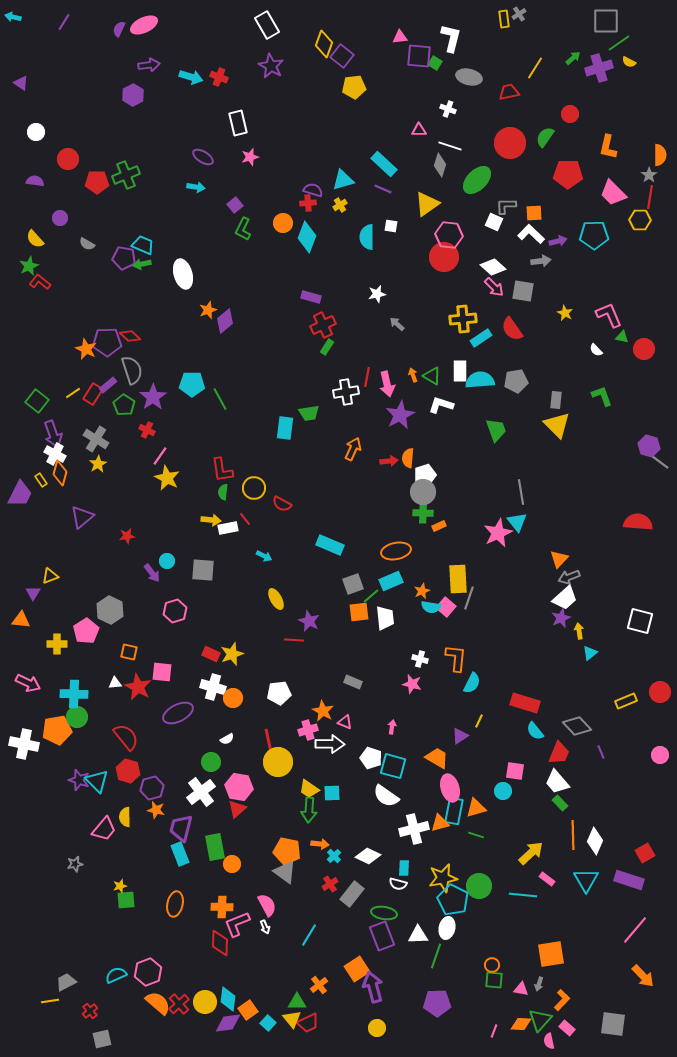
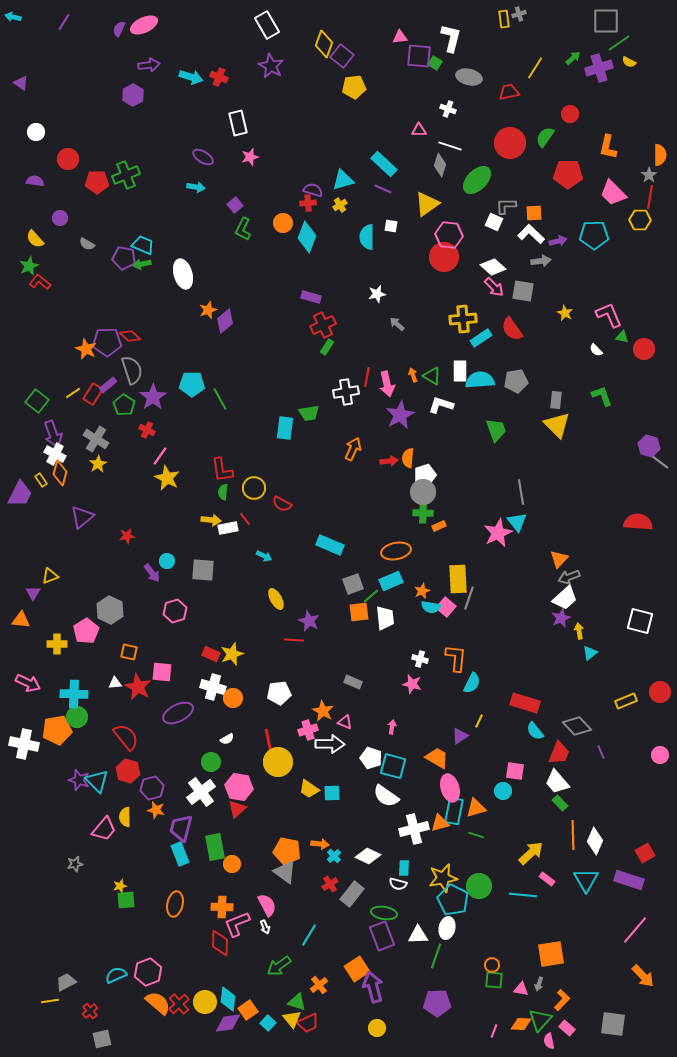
gray cross at (519, 14): rotated 16 degrees clockwise
green arrow at (309, 810): moved 30 px left, 156 px down; rotated 50 degrees clockwise
green triangle at (297, 1002): rotated 18 degrees clockwise
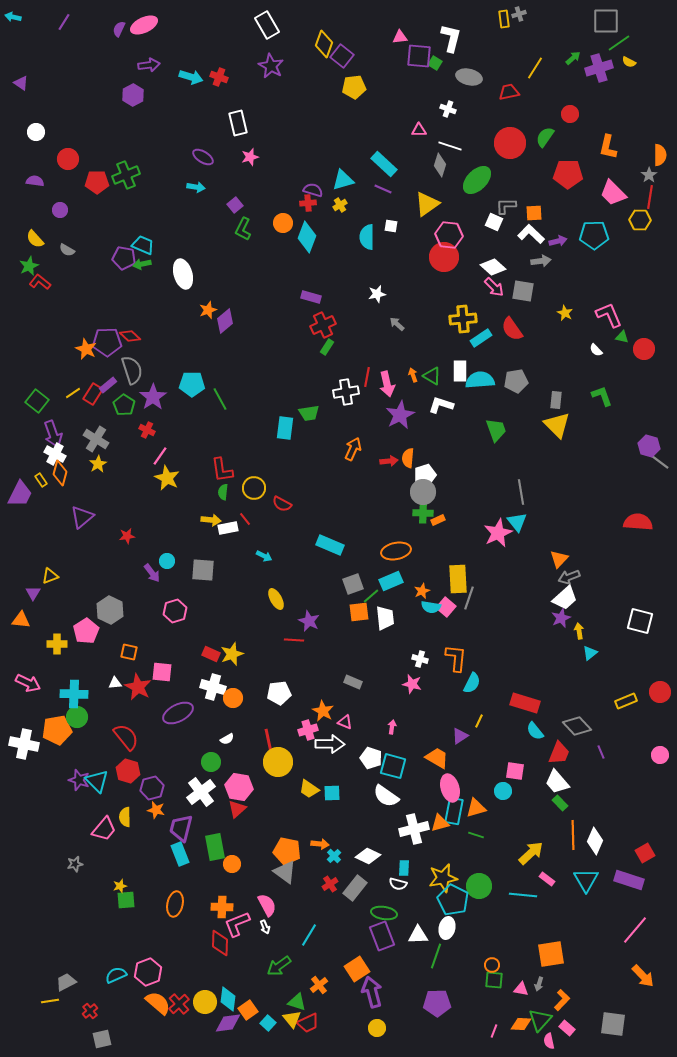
purple circle at (60, 218): moved 8 px up
gray semicircle at (87, 244): moved 20 px left, 6 px down
orange rectangle at (439, 526): moved 1 px left, 6 px up
gray rectangle at (352, 894): moved 3 px right, 6 px up
purple arrow at (373, 987): moved 1 px left, 5 px down
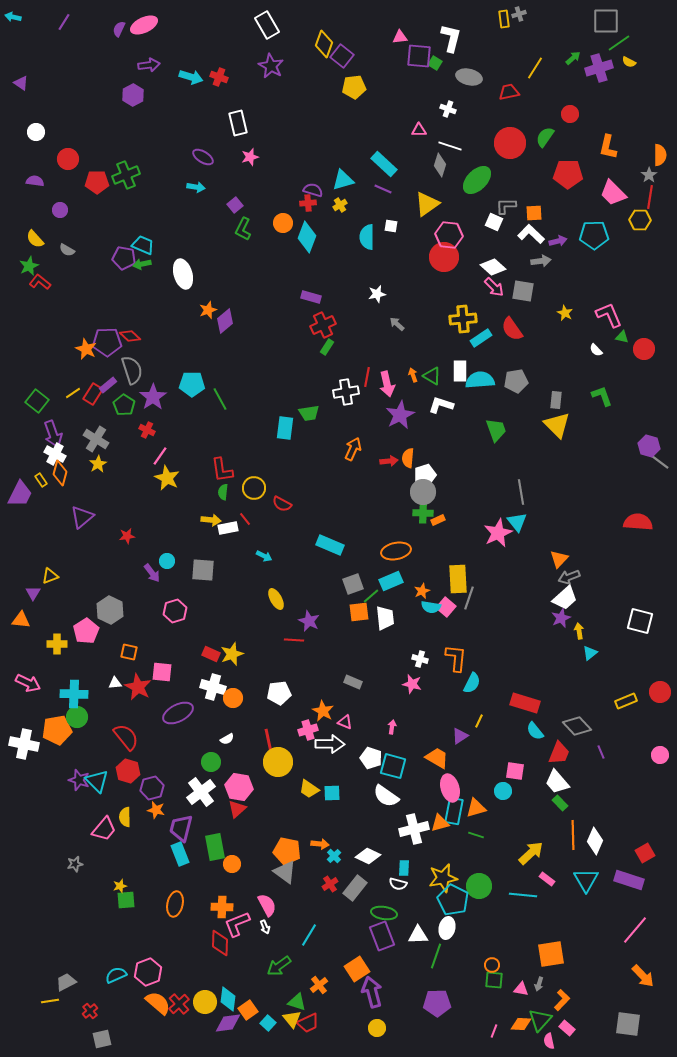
gray square at (613, 1024): moved 15 px right
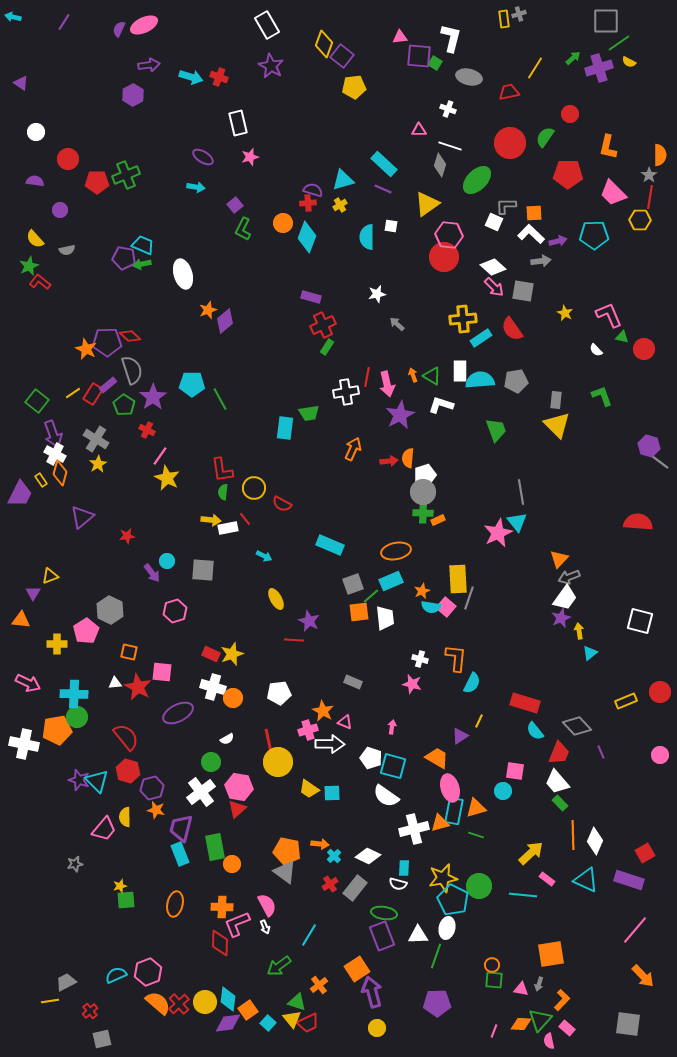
gray semicircle at (67, 250): rotated 42 degrees counterclockwise
white trapezoid at (565, 598): rotated 12 degrees counterclockwise
cyan triangle at (586, 880): rotated 36 degrees counterclockwise
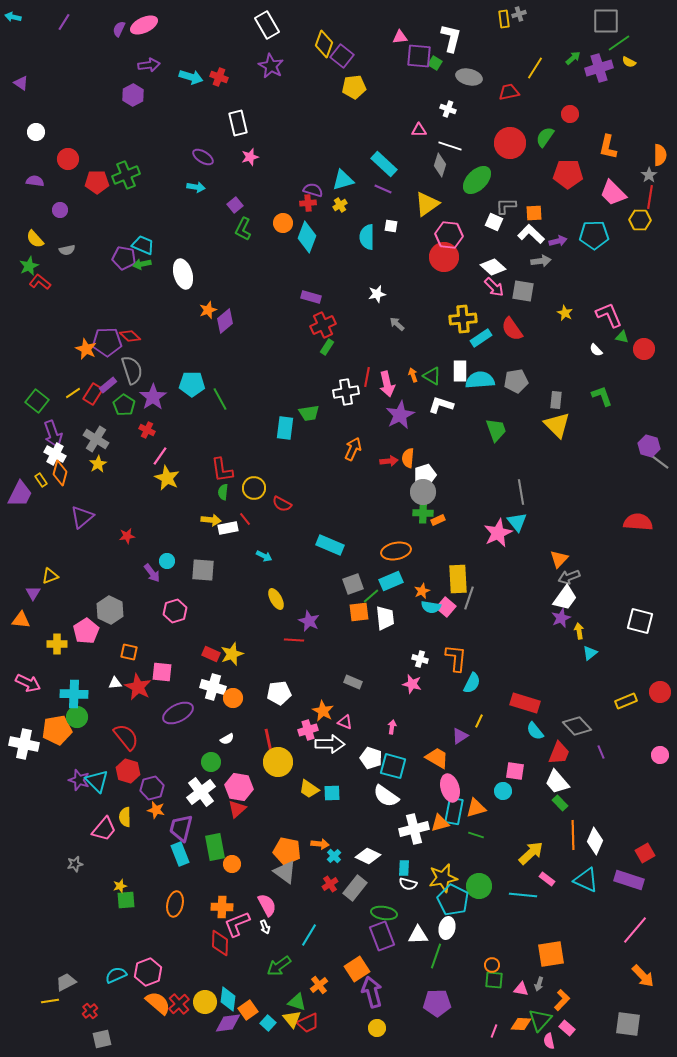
white semicircle at (398, 884): moved 10 px right
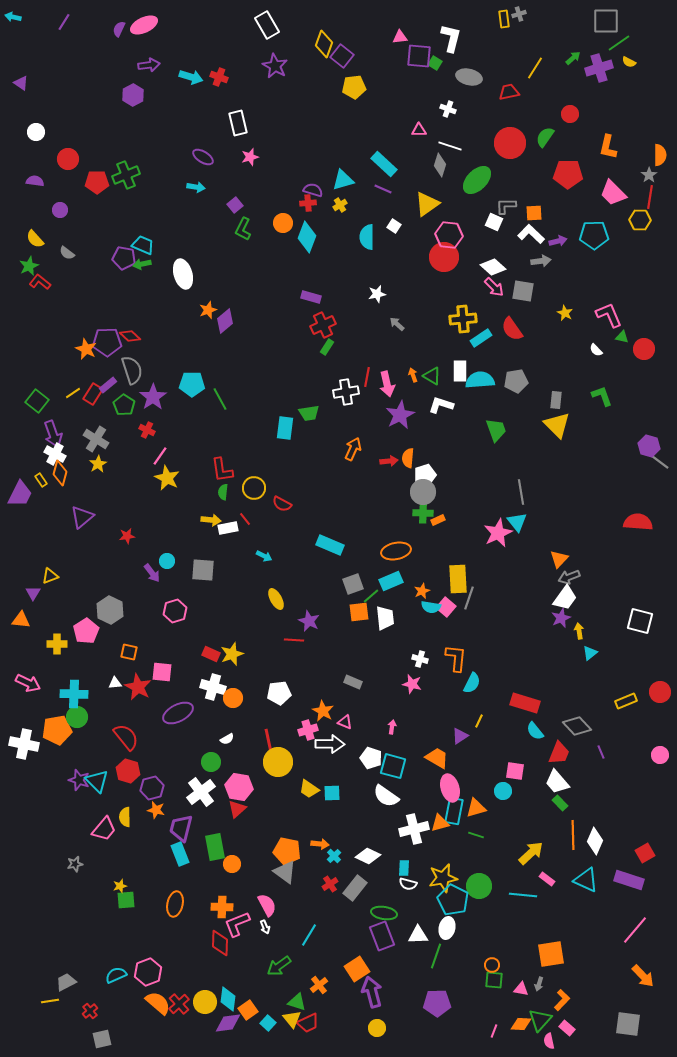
purple star at (271, 66): moved 4 px right
white square at (391, 226): moved 3 px right; rotated 24 degrees clockwise
gray semicircle at (67, 250): moved 3 px down; rotated 49 degrees clockwise
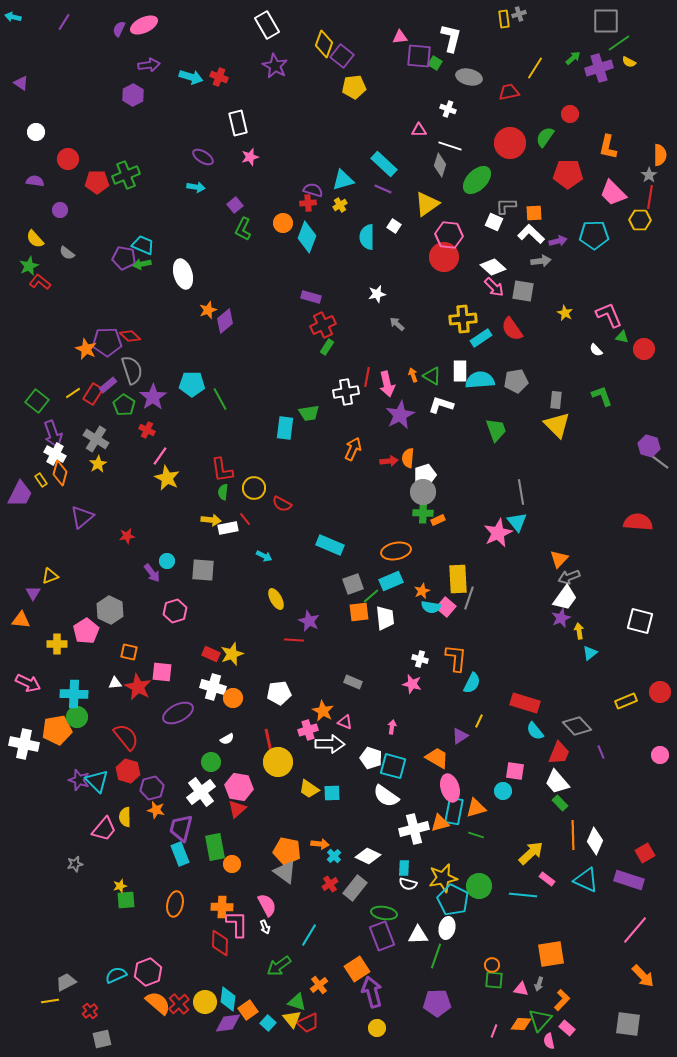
pink L-shape at (237, 924): rotated 112 degrees clockwise
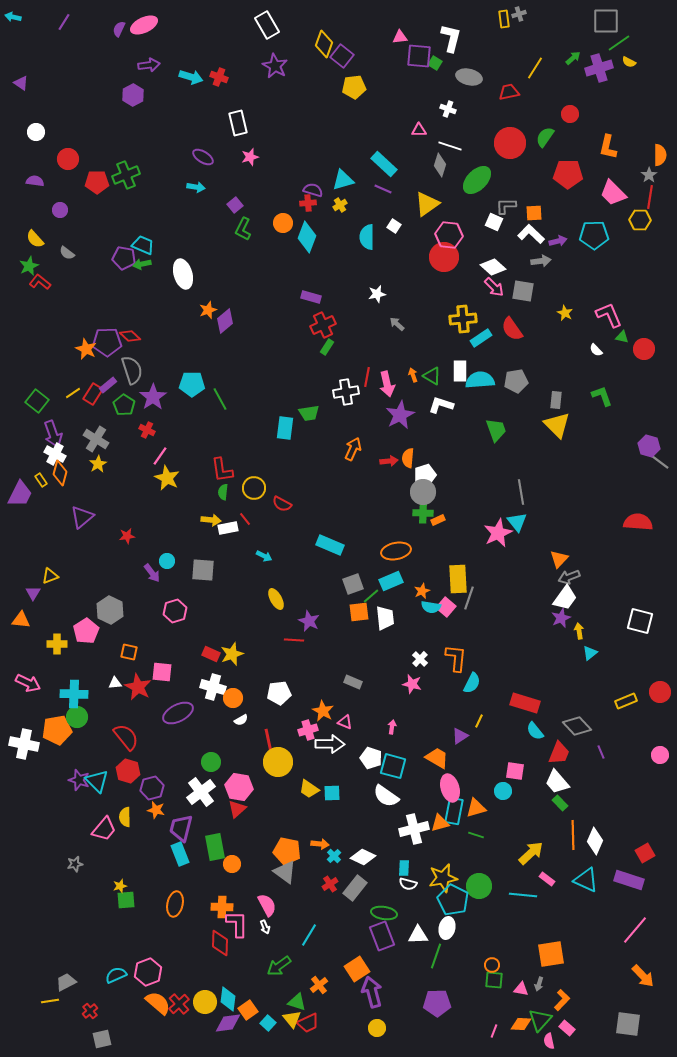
white cross at (420, 659): rotated 28 degrees clockwise
white semicircle at (227, 739): moved 14 px right, 19 px up
white diamond at (368, 856): moved 5 px left, 1 px down
